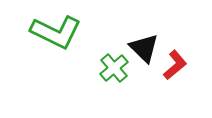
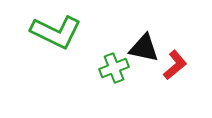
black triangle: rotated 32 degrees counterclockwise
green cross: rotated 20 degrees clockwise
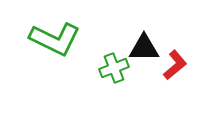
green L-shape: moved 1 px left, 7 px down
black triangle: rotated 12 degrees counterclockwise
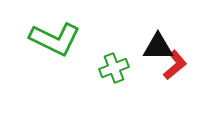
black triangle: moved 14 px right, 1 px up
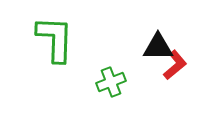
green L-shape: rotated 114 degrees counterclockwise
green cross: moved 3 px left, 14 px down
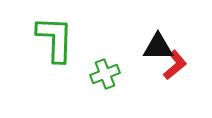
green cross: moved 6 px left, 8 px up
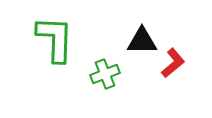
black triangle: moved 16 px left, 6 px up
red L-shape: moved 2 px left, 2 px up
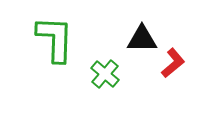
black triangle: moved 2 px up
green cross: rotated 28 degrees counterclockwise
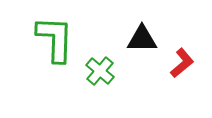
red L-shape: moved 9 px right
green cross: moved 5 px left, 3 px up
